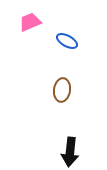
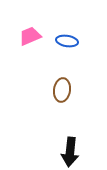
pink trapezoid: moved 14 px down
blue ellipse: rotated 20 degrees counterclockwise
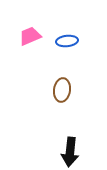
blue ellipse: rotated 15 degrees counterclockwise
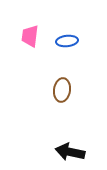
pink trapezoid: rotated 60 degrees counterclockwise
black arrow: rotated 96 degrees clockwise
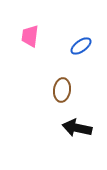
blue ellipse: moved 14 px right, 5 px down; rotated 30 degrees counterclockwise
black arrow: moved 7 px right, 24 px up
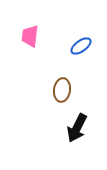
black arrow: rotated 76 degrees counterclockwise
